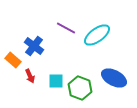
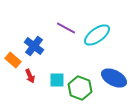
cyan square: moved 1 px right, 1 px up
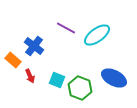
cyan square: rotated 21 degrees clockwise
